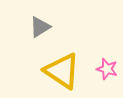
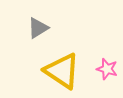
gray triangle: moved 2 px left, 1 px down
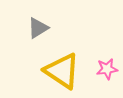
pink star: rotated 25 degrees counterclockwise
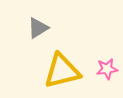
yellow triangle: rotated 48 degrees counterclockwise
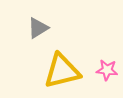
pink star: moved 1 px down; rotated 15 degrees clockwise
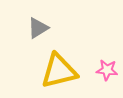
yellow triangle: moved 3 px left
